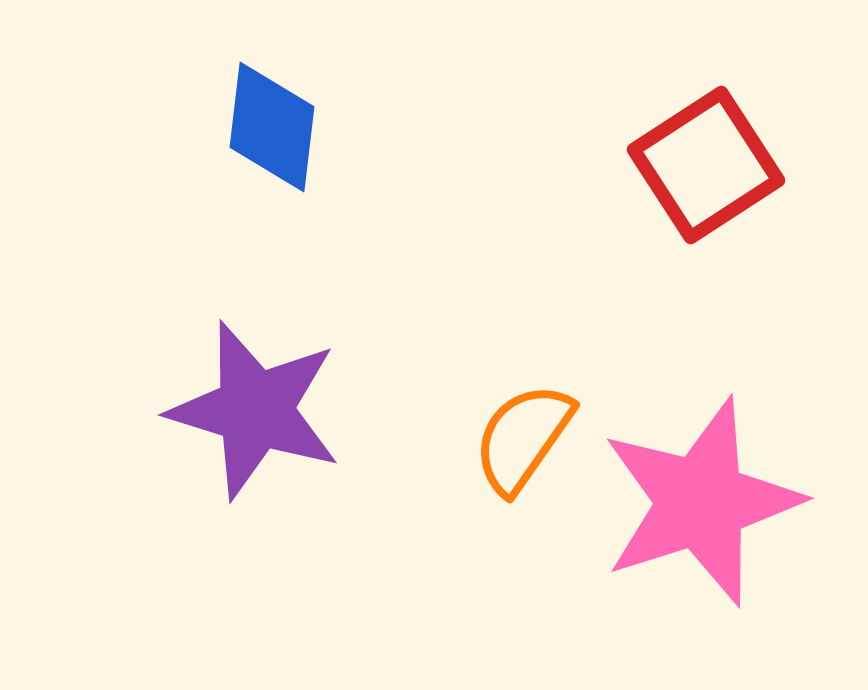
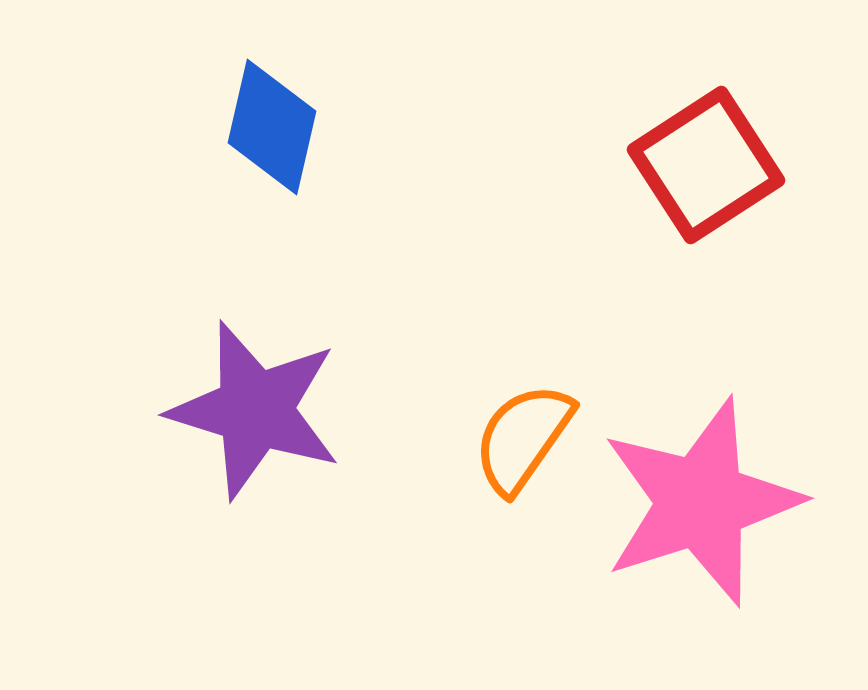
blue diamond: rotated 6 degrees clockwise
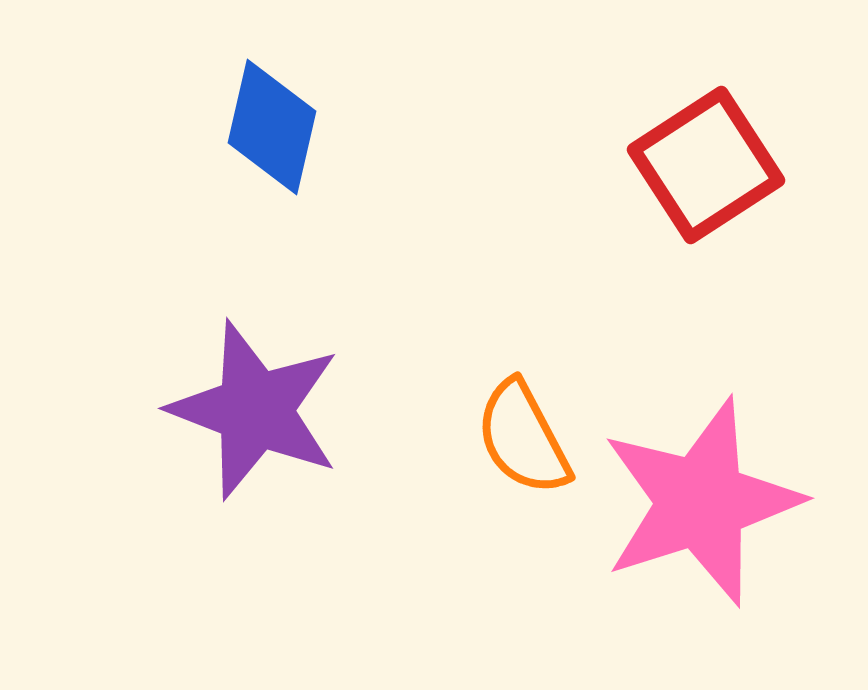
purple star: rotated 4 degrees clockwise
orange semicircle: rotated 63 degrees counterclockwise
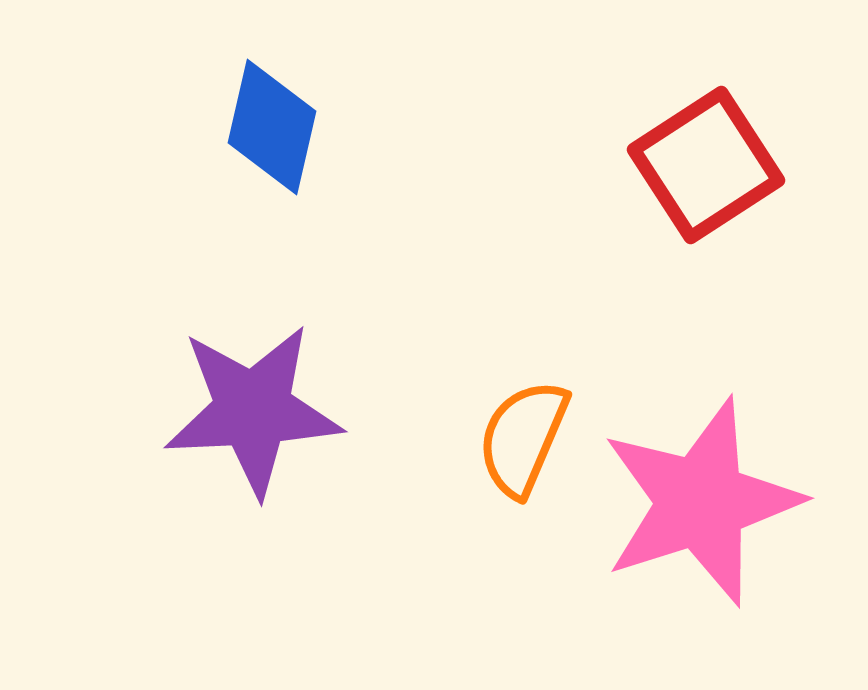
purple star: moved 2 px left; rotated 24 degrees counterclockwise
orange semicircle: rotated 51 degrees clockwise
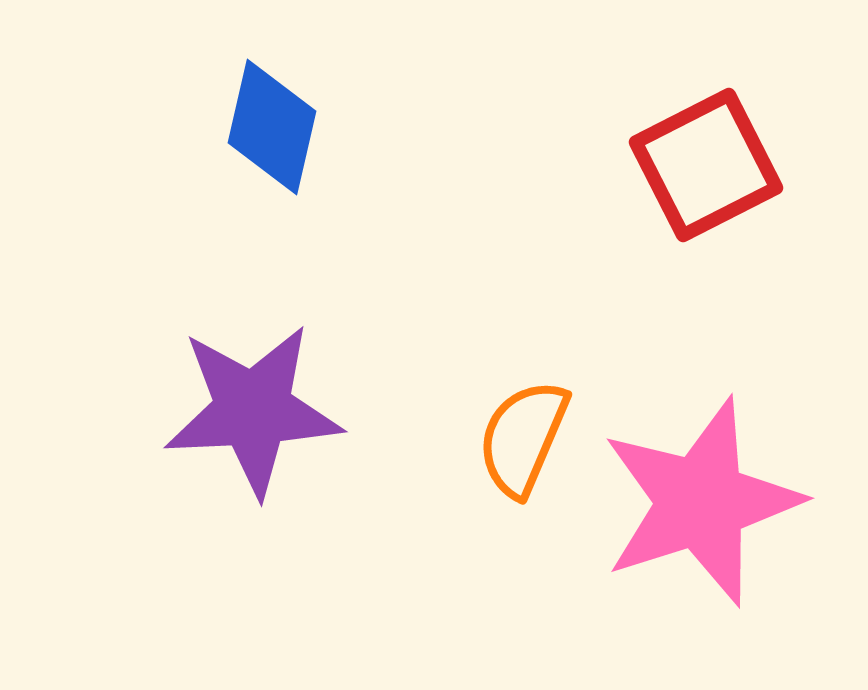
red square: rotated 6 degrees clockwise
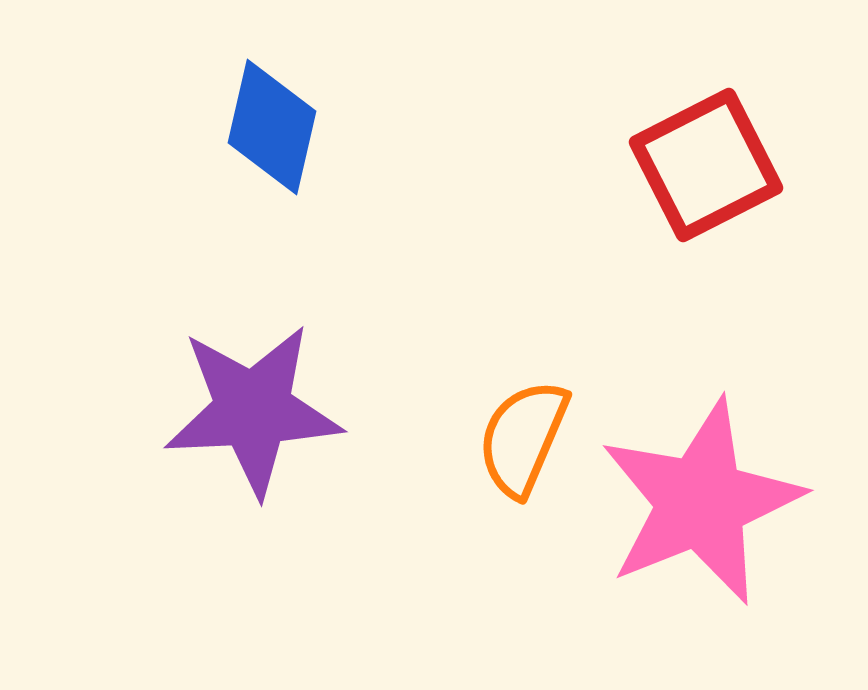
pink star: rotated 4 degrees counterclockwise
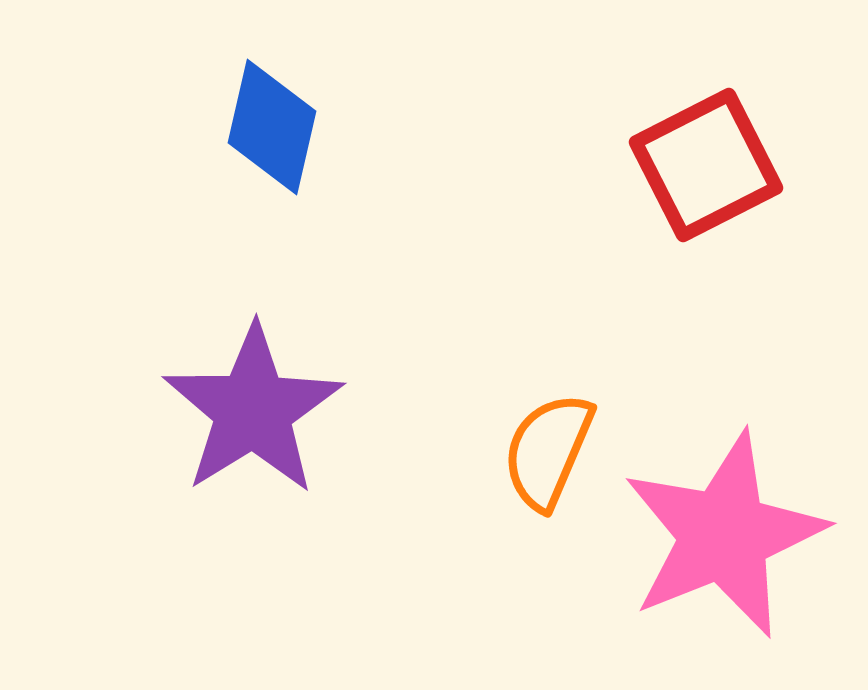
purple star: rotated 29 degrees counterclockwise
orange semicircle: moved 25 px right, 13 px down
pink star: moved 23 px right, 33 px down
